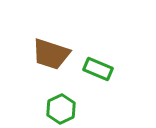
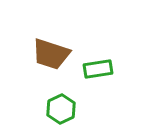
green rectangle: rotated 32 degrees counterclockwise
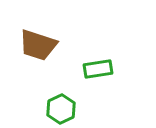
brown trapezoid: moved 13 px left, 9 px up
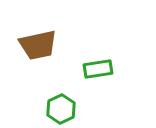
brown trapezoid: rotated 30 degrees counterclockwise
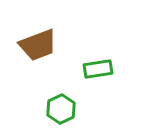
brown trapezoid: rotated 9 degrees counterclockwise
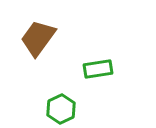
brown trapezoid: moved 7 px up; rotated 147 degrees clockwise
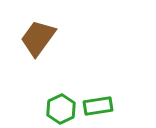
green rectangle: moved 37 px down
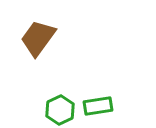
green hexagon: moved 1 px left, 1 px down
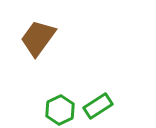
green rectangle: rotated 24 degrees counterclockwise
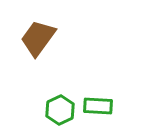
green rectangle: rotated 36 degrees clockwise
